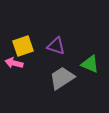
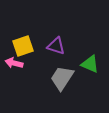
gray trapezoid: rotated 24 degrees counterclockwise
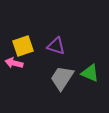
green triangle: moved 9 px down
